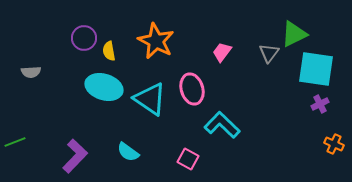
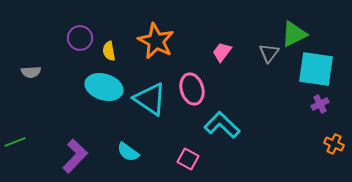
purple circle: moved 4 px left
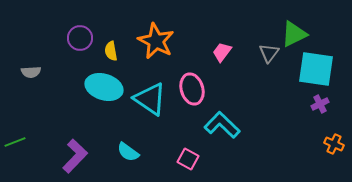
yellow semicircle: moved 2 px right
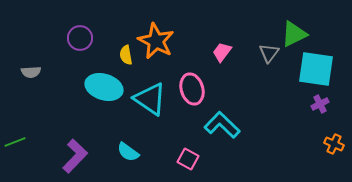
yellow semicircle: moved 15 px right, 4 px down
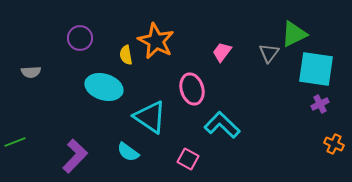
cyan triangle: moved 18 px down
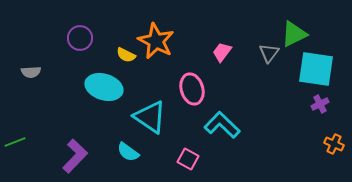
yellow semicircle: rotated 54 degrees counterclockwise
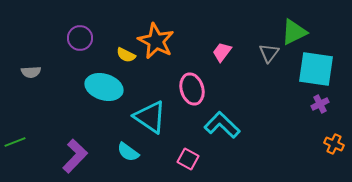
green triangle: moved 2 px up
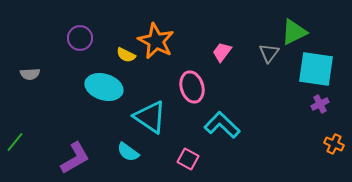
gray semicircle: moved 1 px left, 2 px down
pink ellipse: moved 2 px up
green line: rotated 30 degrees counterclockwise
purple L-shape: moved 2 px down; rotated 16 degrees clockwise
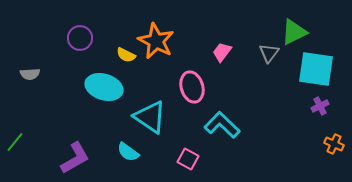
purple cross: moved 2 px down
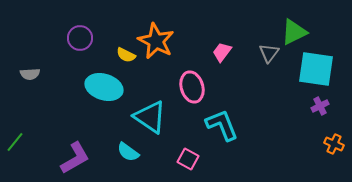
cyan L-shape: rotated 24 degrees clockwise
